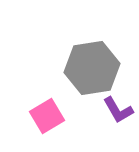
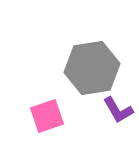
pink square: rotated 12 degrees clockwise
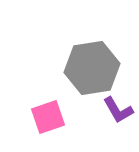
pink square: moved 1 px right, 1 px down
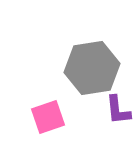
purple L-shape: rotated 24 degrees clockwise
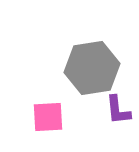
pink square: rotated 16 degrees clockwise
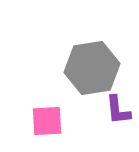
pink square: moved 1 px left, 4 px down
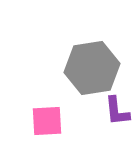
purple L-shape: moved 1 px left, 1 px down
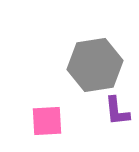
gray hexagon: moved 3 px right, 3 px up
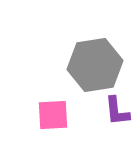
pink square: moved 6 px right, 6 px up
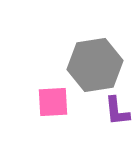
pink square: moved 13 px up
